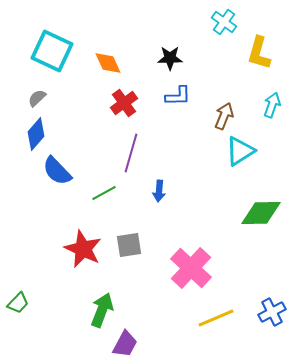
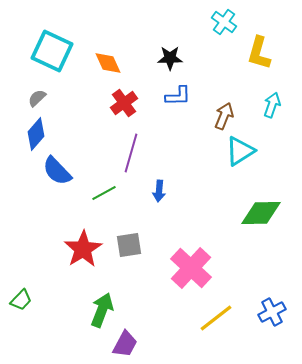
red star: rotated 15 degrees clockwise
green trapezoid: moved 3 px right, 3 px up
yellow line: rotated 15 degrees counterclockwise
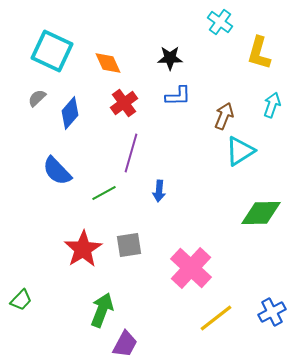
cyan cross: moved 4 px left
blue diamond: moved 34 px right, 21 px up
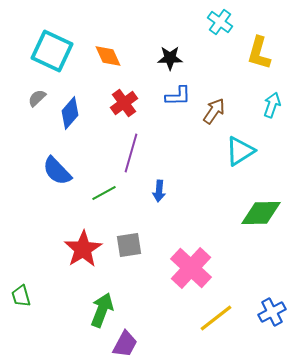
orange diamond: moved 7 px up
brown arrow: moved 10 px left, 5 px up; rotated 12 degrees clockwise
green trapezoid: moved 4 px up; rotated 120 degrees clockwise
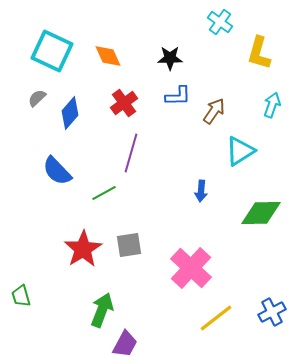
blue arrow: moved 42 px right
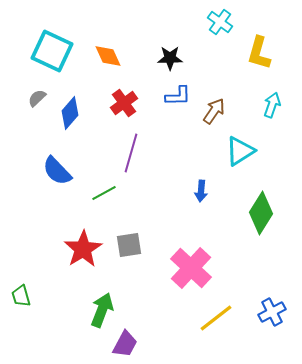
green diamond: rotated 57 degrees counterclockwise
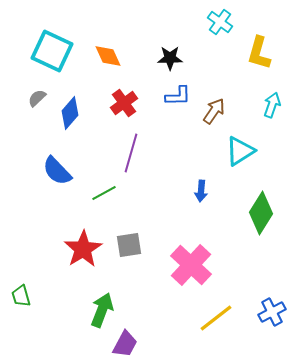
pink cross: moved 3 px up
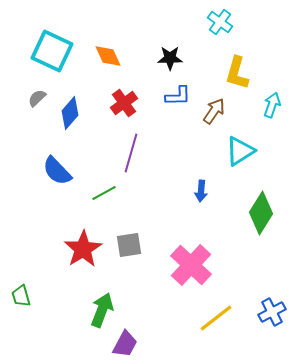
yellow L-shape: moved 22 px left, 20 px down
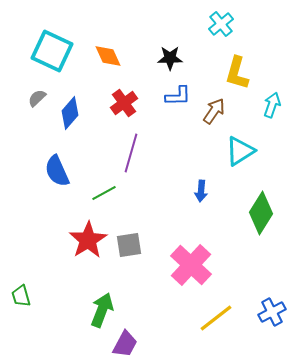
cyan cross: moved 1 px right, 2 px down; rotated 15 degrees clockwise
blue semicircle: rotated 20 degrees clockwise
red star: moved 5 px right, 9 px up
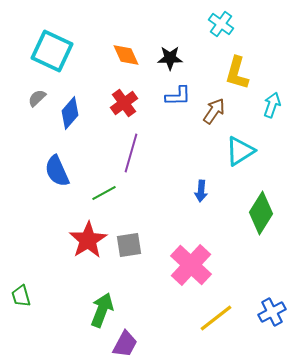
cyan cross: rotated 15 degrees counterclockwise
orange diamond: moved 18 px right, 1 px up
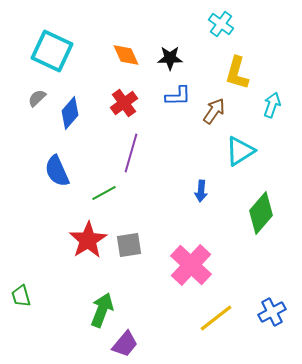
green diamond: rotated 9 degrees clockwise
purple trapezoid: rotated 12 degrees clockwise
